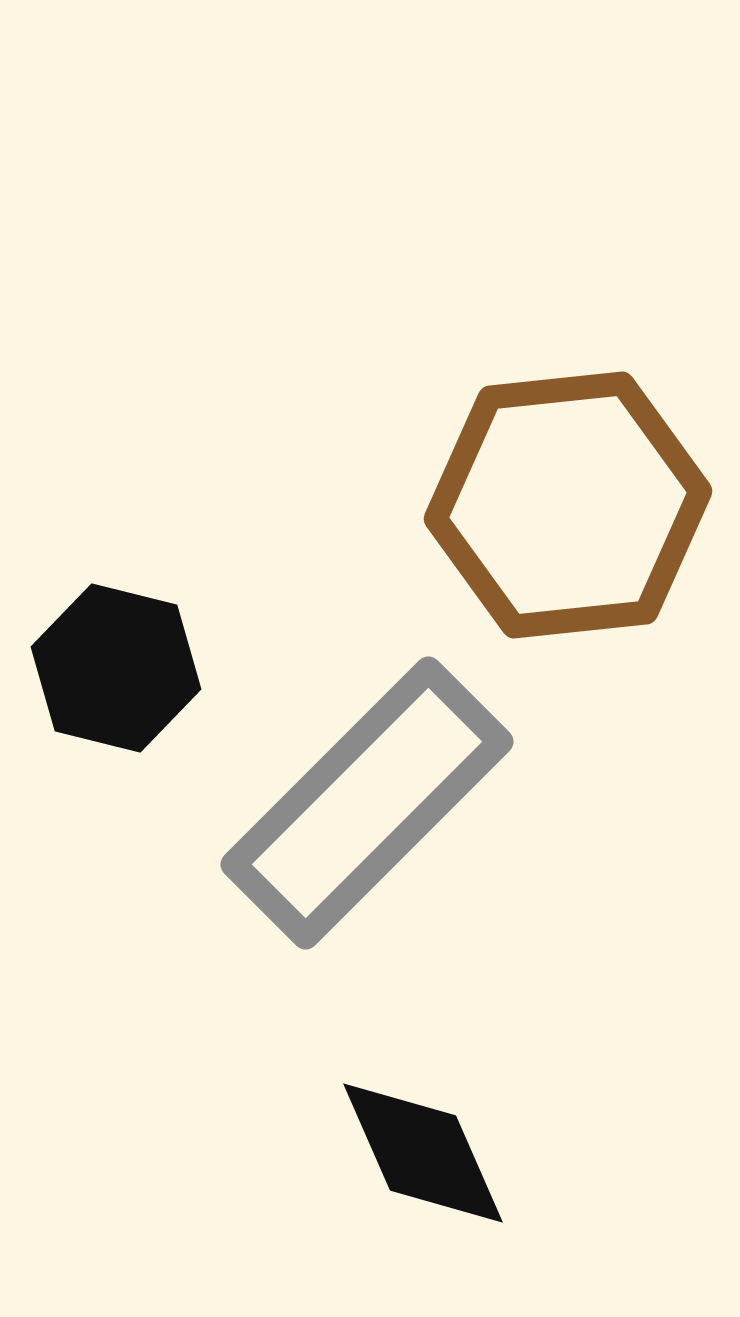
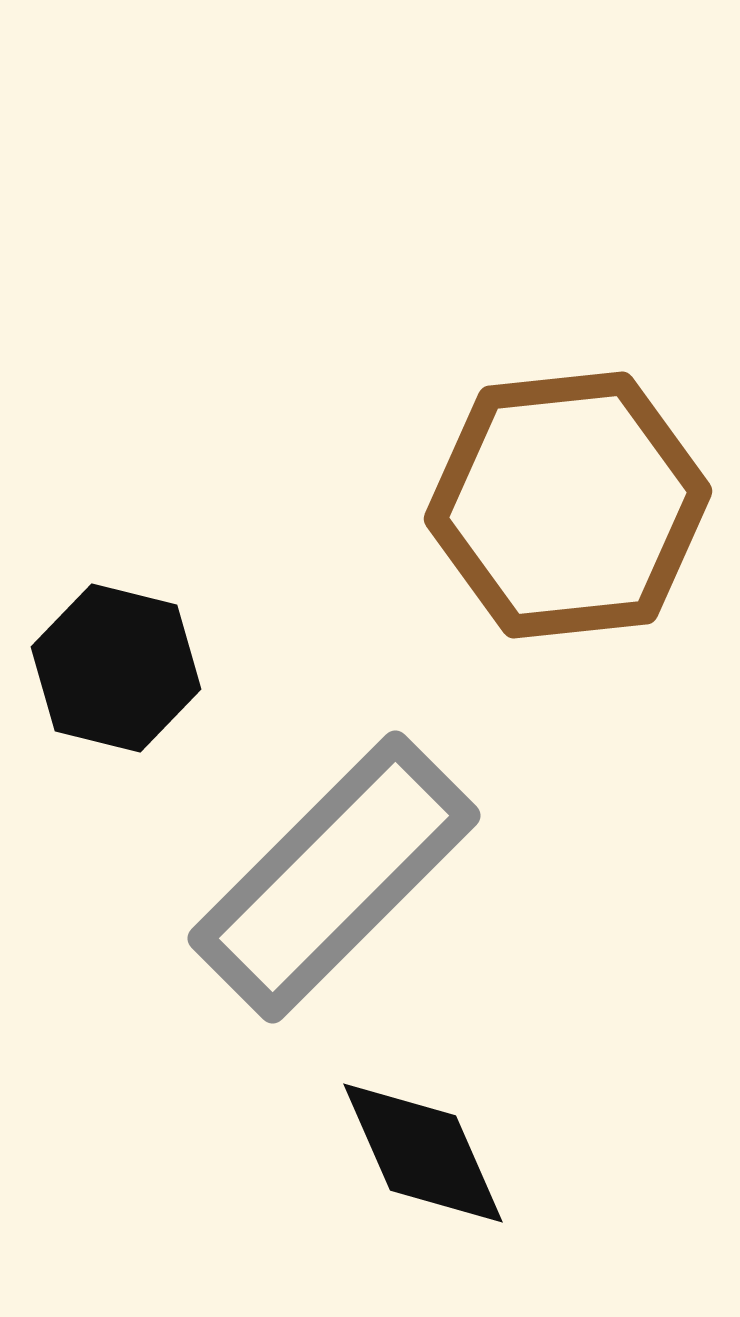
gray rectangle: moved 33 px left, 74 px down
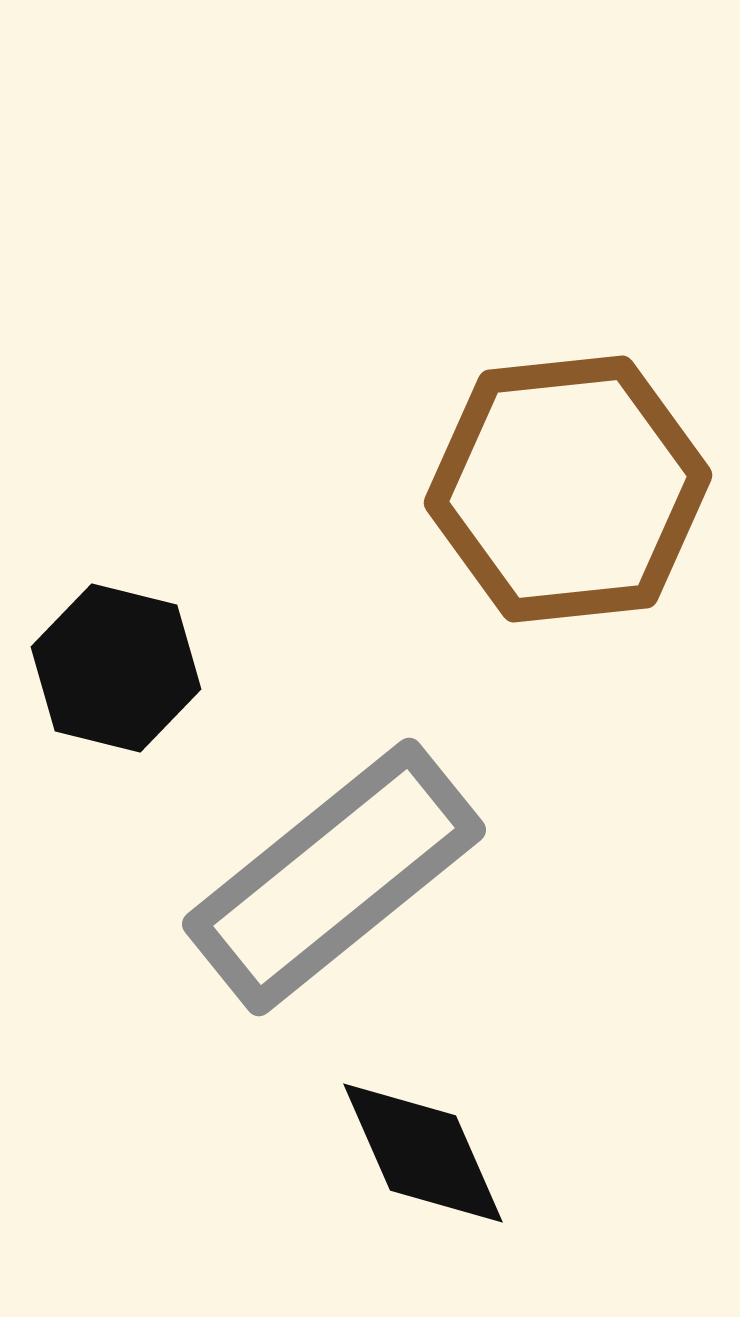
brown hexagon: moved 16 px up
gray rectangle: rotated 6 degrees clockwise
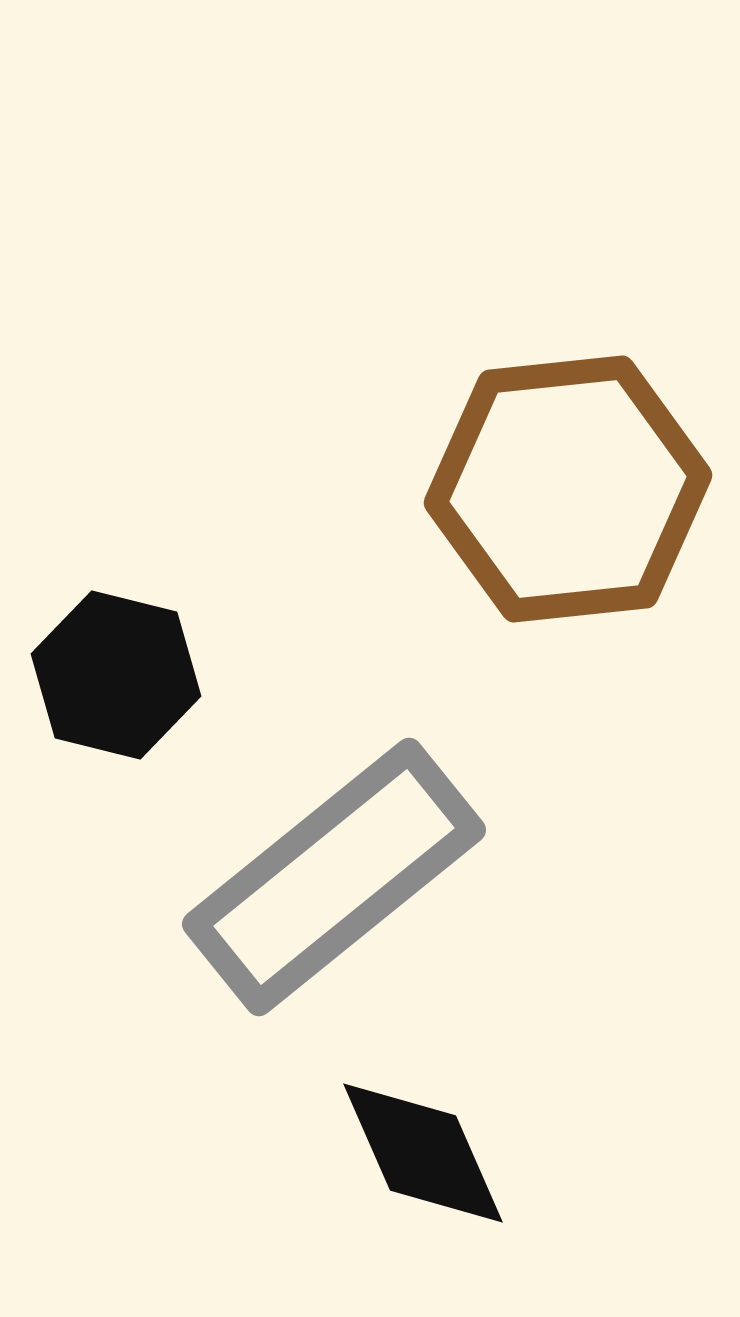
black hexagon: moved 7 px down
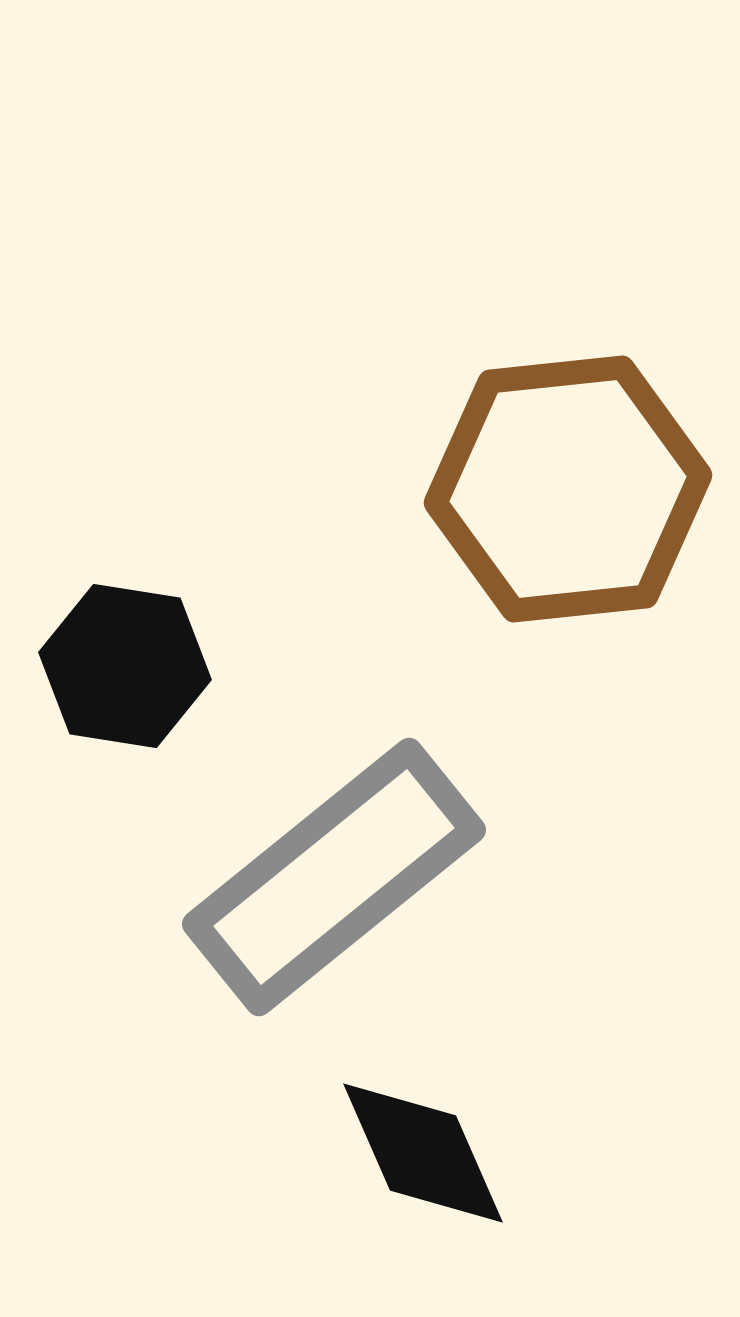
black hexagon: moved 9 px right, 9 px up; rotated 5 degrees counterclockwise
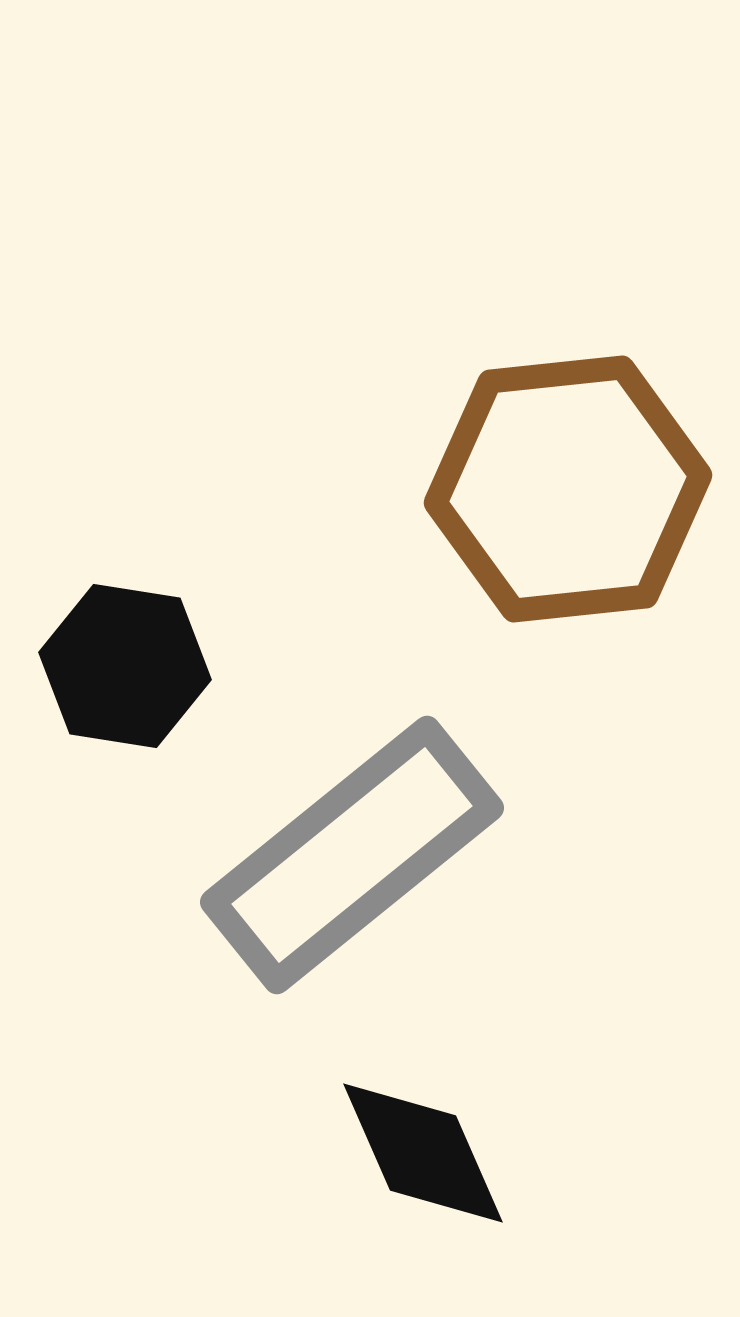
gray rectangle: moved 18 px right, 22 px up
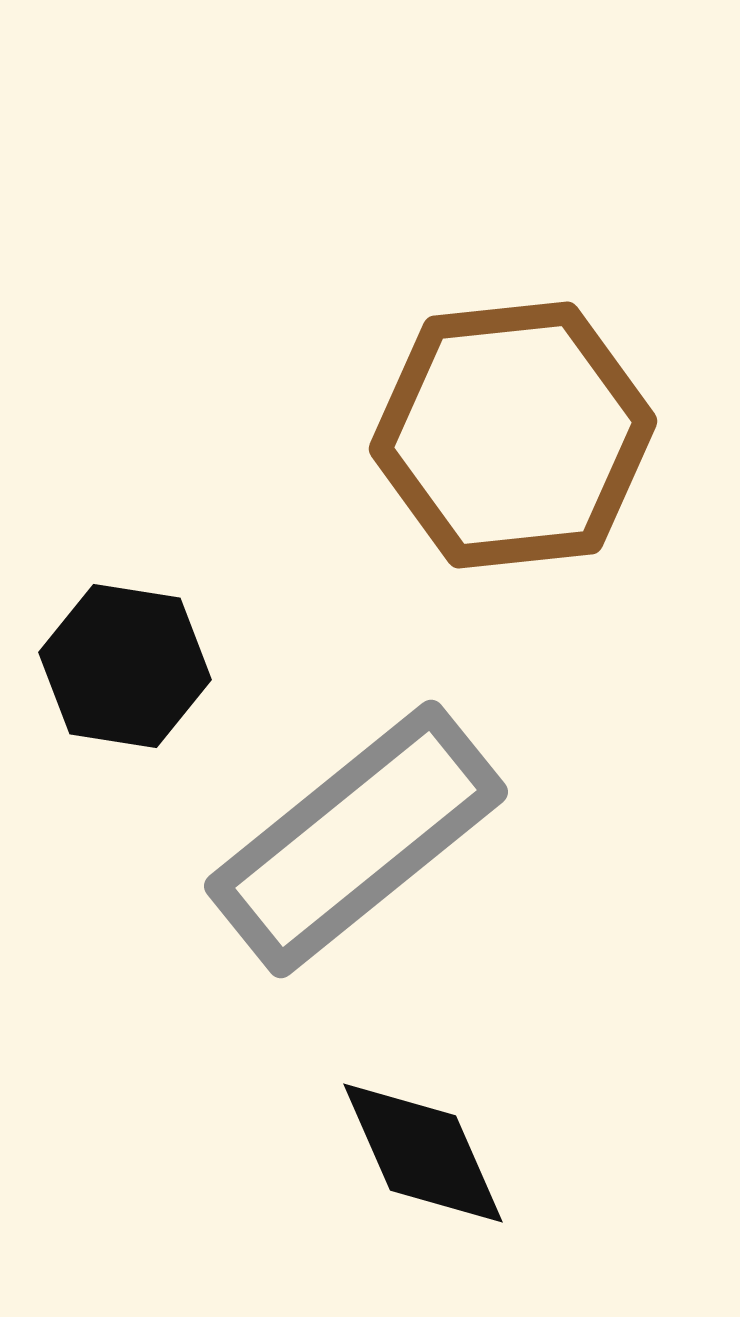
brown hexagon: moved 55 px left, 54 px up
gray rectangle: moved 4 px right, 16 px up
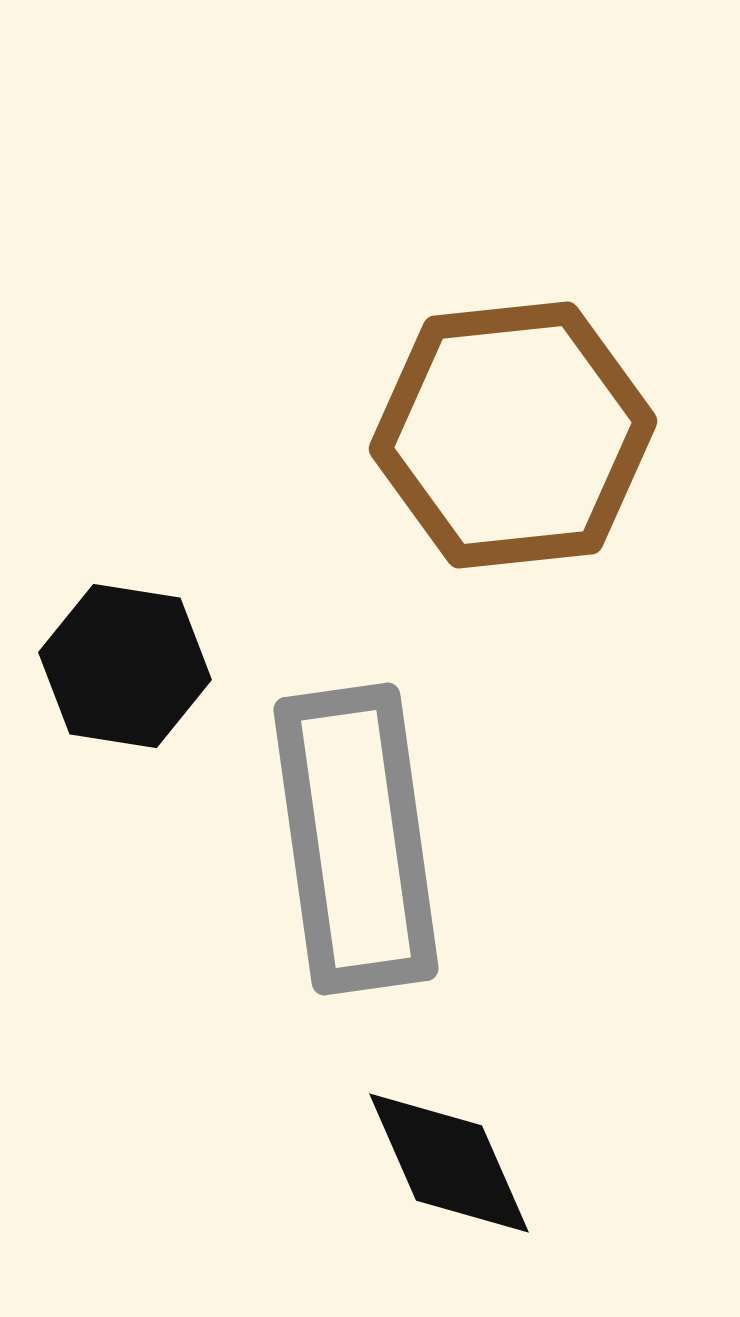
gray rectangle: rotated 59 degrees counterclockwise
black diamond: moved 26 px right, 10 px down
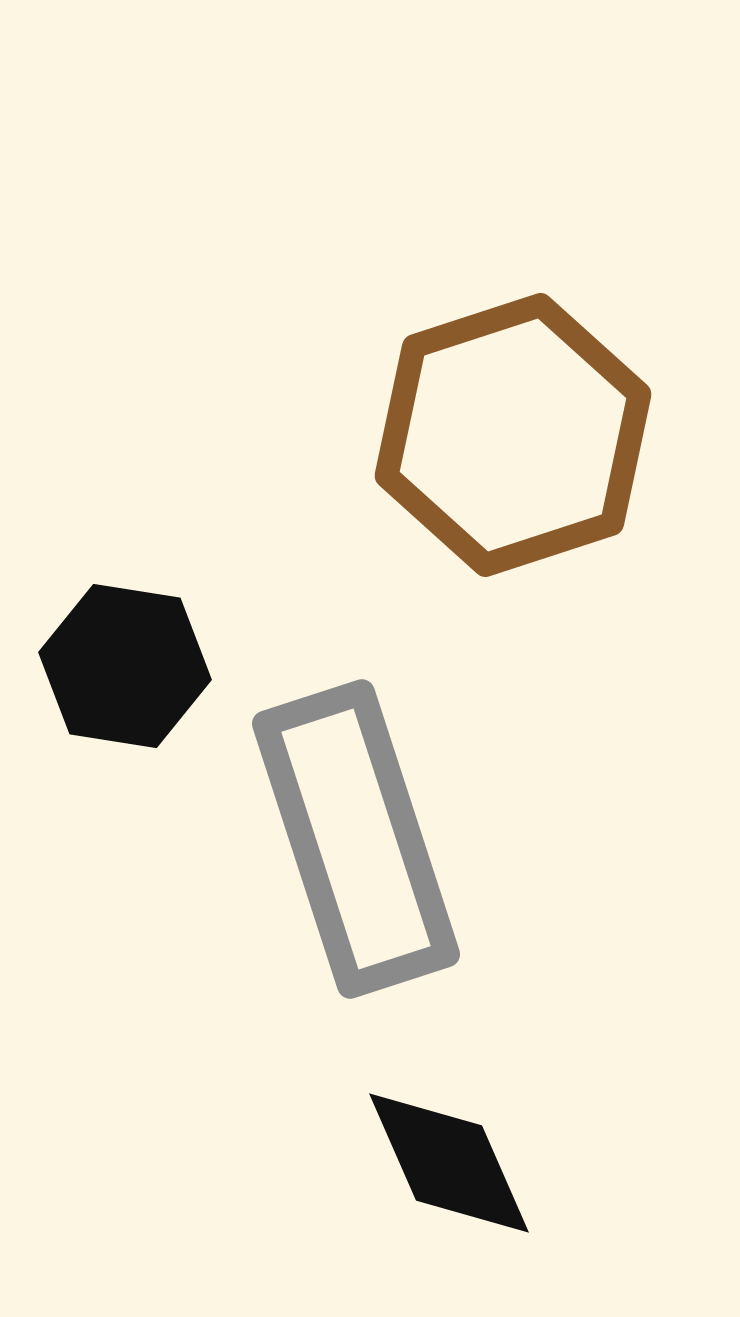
brown hexagon: rotated 12 degrees counterclockwise
gray rectangle: rotated 10 degrees counterclockwise
